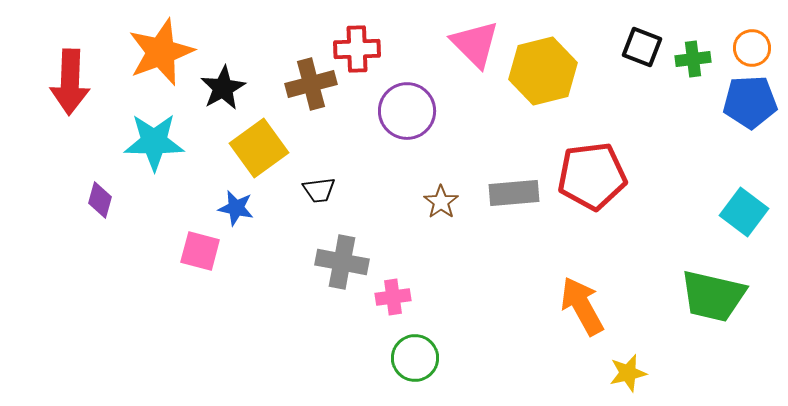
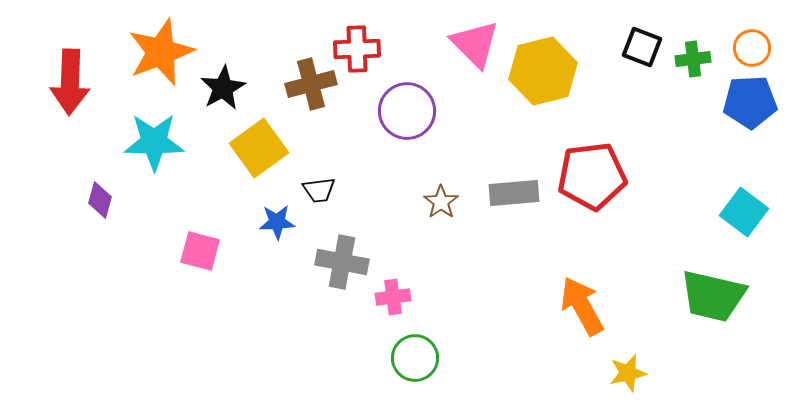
blue star: moved 41 px right, 14 px down; rotated 15 degrees counterclockwise
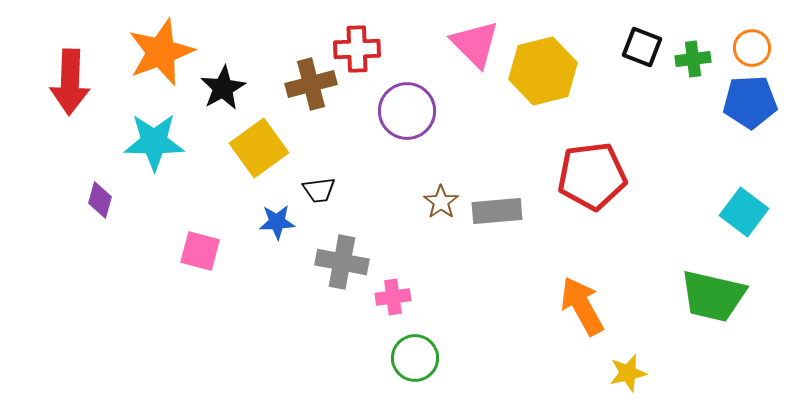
gray rectangle: moved 17 px left, 18 px down
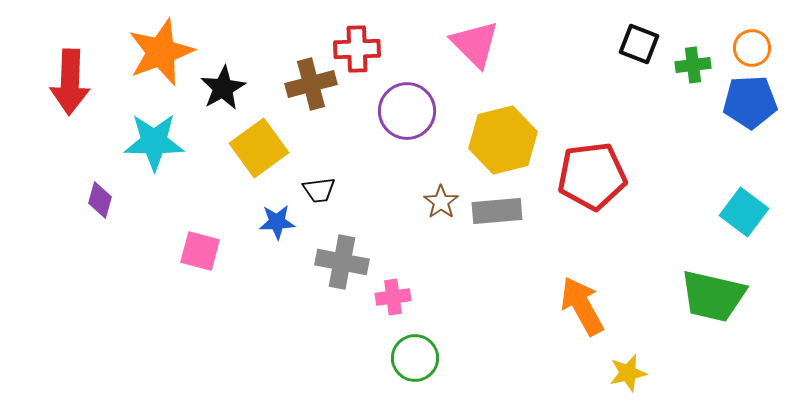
black square: moved 3 px left, 3 px up
green cross: moved 6 px down
yellow hexagon: moved 40 px left, 69 px down
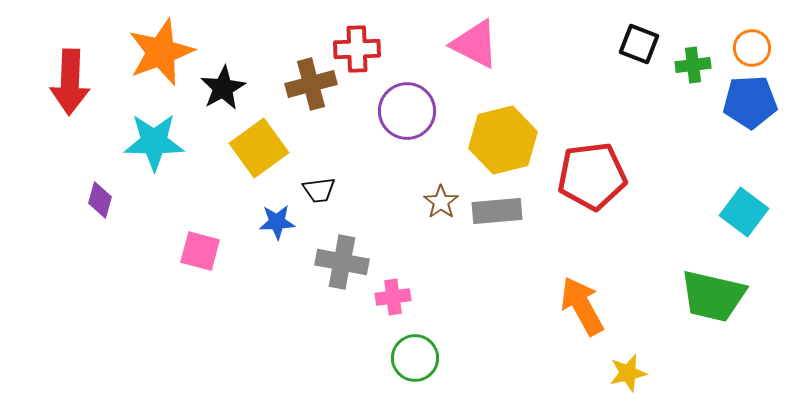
pink triangle: rotated 18 degrees counterclockwise
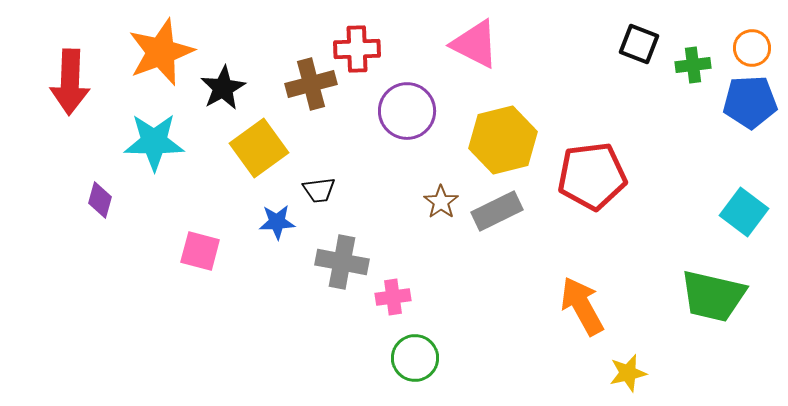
gray rectangle: rotated 21 degrees counterclockwise
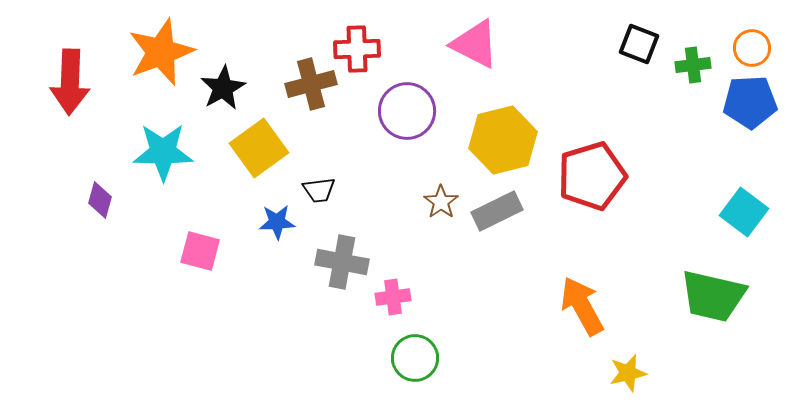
cyan star: moved 9 px right, 10 px down
red pentagon: rotated 10 degrees counterclockwise
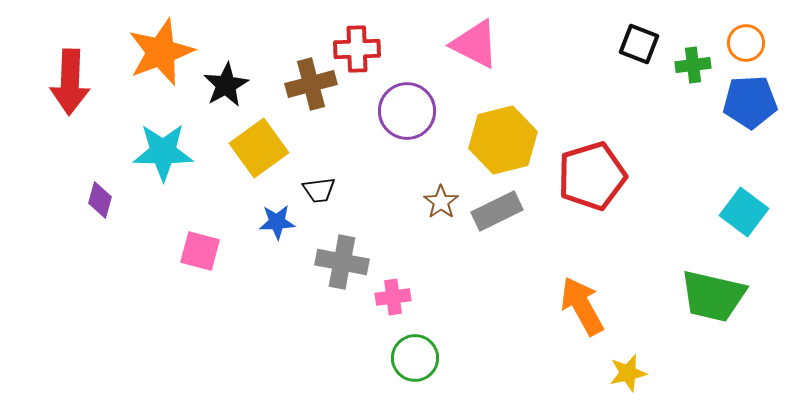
orange circle: moved 6 px left, 5 px up
black star: moved 3 px right, 3 px up
